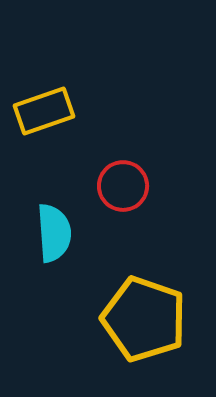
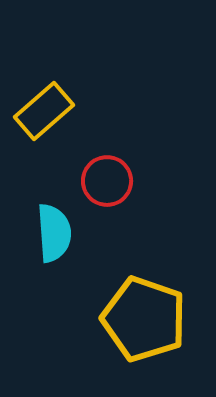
yellow rectangle: rotated 22 degrees counterclockwise
red circle: moved 16 px left, 5 px up
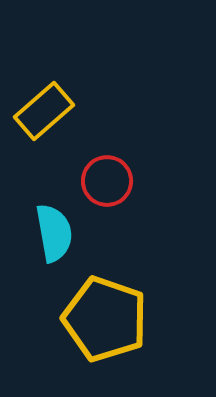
cyan semicircle: rotated 6 degrees counterclockwise
yellow pentagon: moved 39 px left
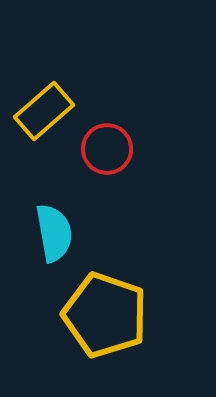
red circle: moved 32 px up
yellow pentagon: moved 4 px up
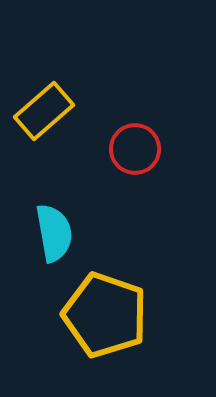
red circle: moved 28 px right
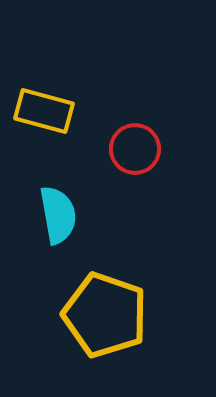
yellow rectangle: rotated 56 degrees clockwise
cyan semicircle: moved 4 px right, 18 px up
